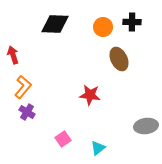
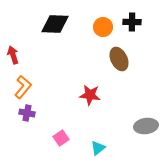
purple cross: moved 1 px down; rotated 21 degrees counterclockwise
pink square: moved 2 px left, 1 px up
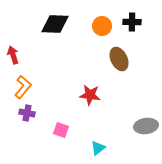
orange circle: moved 1 px left, 1 px up
pink square: moved 8 px up; rotated 35 degrees counterclockwise
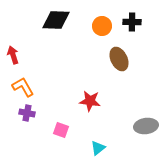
black diamond: moved 1 px right, 4 px up
orange L-shape: rotated 70 degrees counterclockwise
red star: moved 6 px down
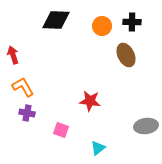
brown ellipse: moved 7 px right, 4 px up
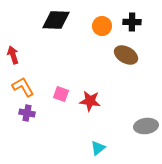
brown ellipse: rotated 35 degrees counterclockwise
pink square: moved 36 px up
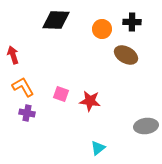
orange circle: moved 3 px down
